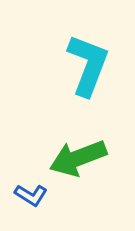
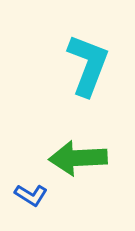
green arrow: rotated 18 degrees clockwise
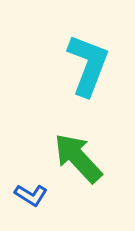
green arrow: rotated 50 degrees clockwise
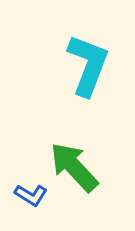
green arrow: moved 4 px left, 9 px down
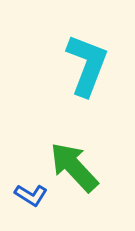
cyan L-shape: moved 1 px left
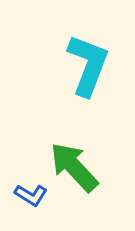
cyan L-shape: moved 1 px right
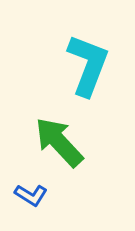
green arrow: moved 15 px left, 25 px up
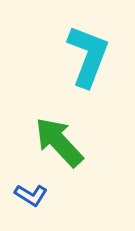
cyan L-shape: moved 9 px up
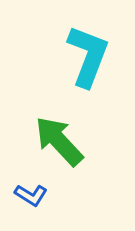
green arrow: moved 1 px up
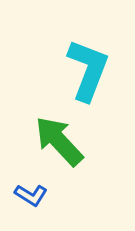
cyan L-shape: moved 14 px down
